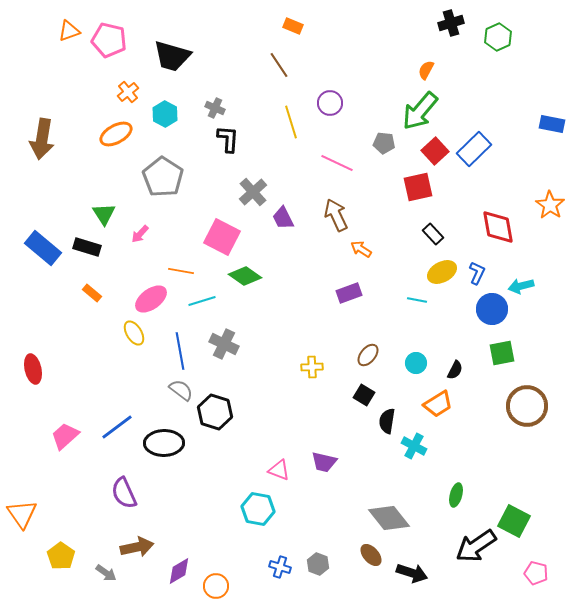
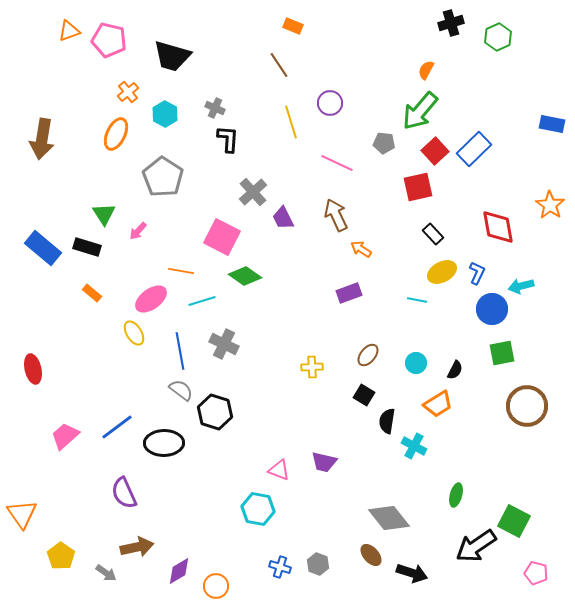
orange ellipse at (116, 134): rotated 36 degrees counterclockwise
pink arrow at (140, 234): moved 2 px left, 3 px up
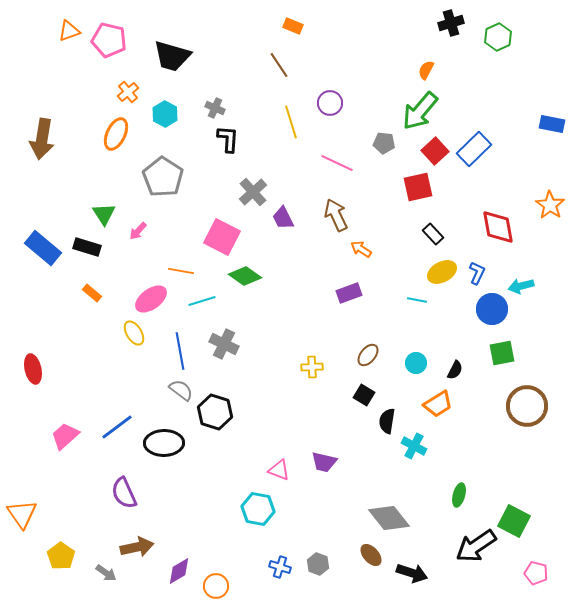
green ellipse at (456, 495): moved 3 px right
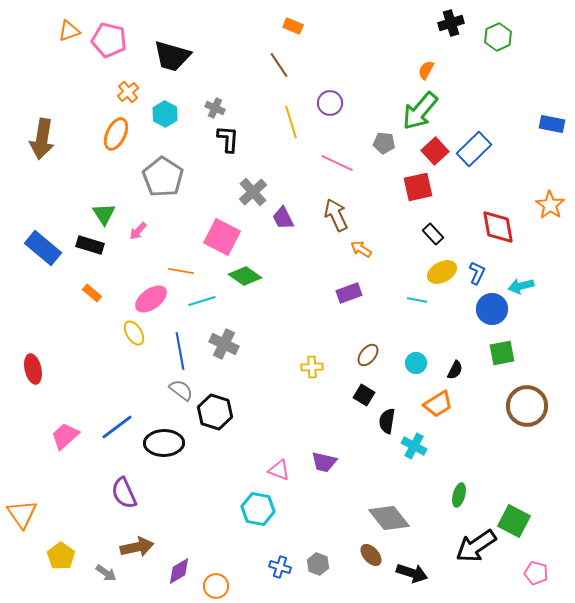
black rectangle at (87, 247): moved 3 px right, 2 px up
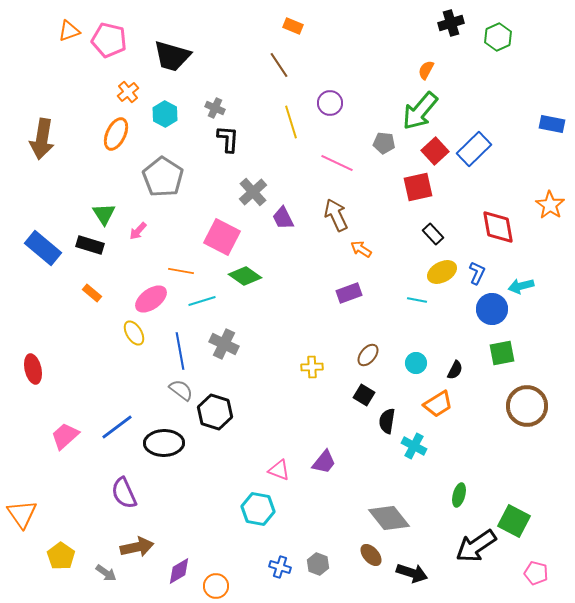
purple trapezoid at (324, 462): rotated 64 degrees counterclockwise
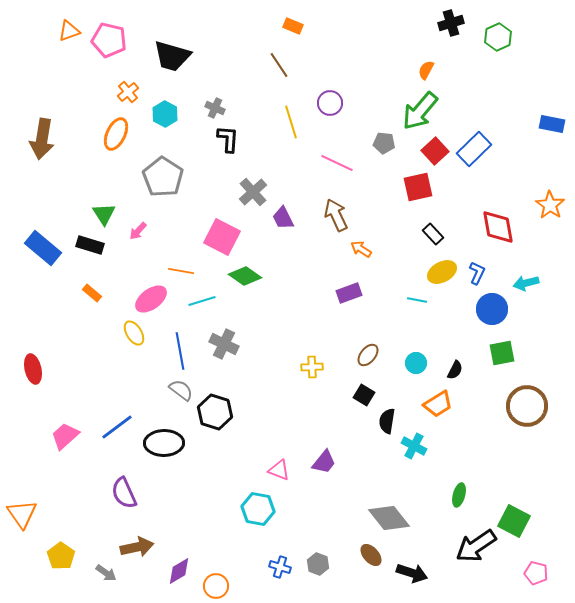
cyan arrow at (521, 286): moved 5 px right, 3 px up
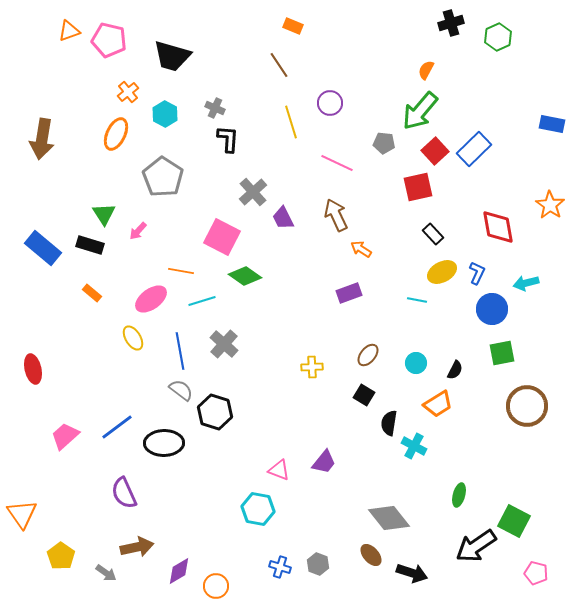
yellow ellipse at (134, 333): moved 1 px left, 5 px down
gray cross at (224, 344): rotated 16 degrees clockwise
black semicircle at (387, 421): moved 2 px right, 2 px down
